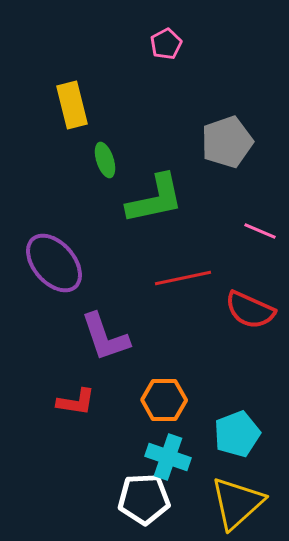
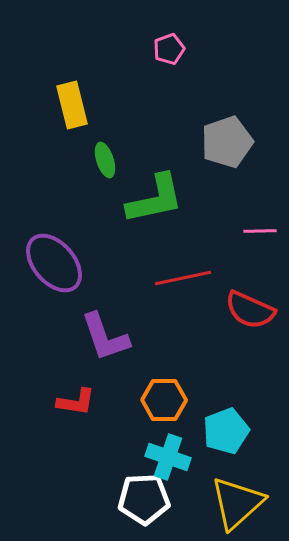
pink pentagon: moved 3 px right, 5 px down; rotated 8 degrees clockwise
pink line: rotated 24 degrees counterclockwise
cyan pentagon: moved 11 px left, 3 px up
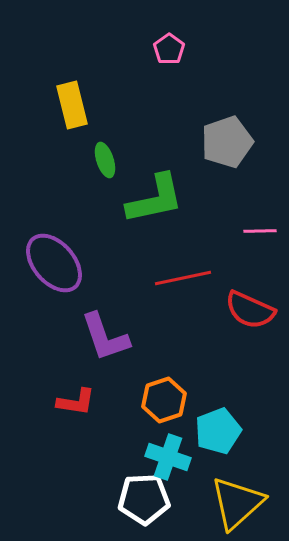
pink pentagon: rotated 16 degrees counterclockwise
orange hexagon: rotated 18 degrees counterclockwise
cyan pentagon: moved 8 px left
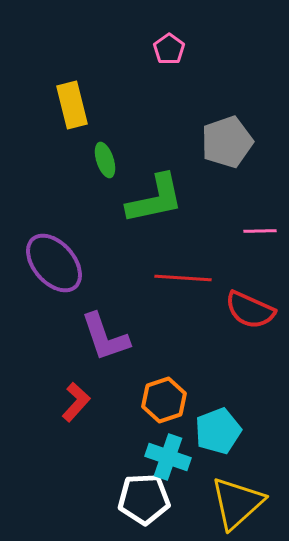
red line: rotated 16 degrees clockwise
red L-shape: rotated 57 degrees counterclockwise
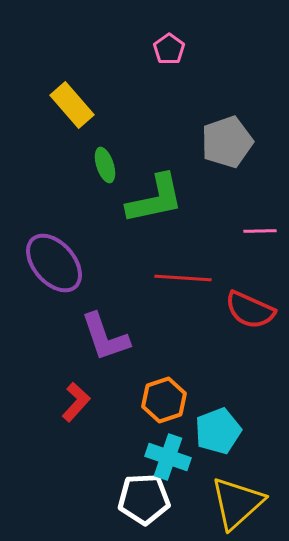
yellow rectangle: rotated 27 degrees counterclockwise
green ellipse: moved 5 px down
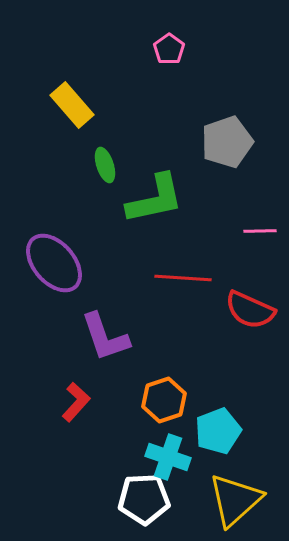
yellow triangle: moved 2 px left, 3 px up
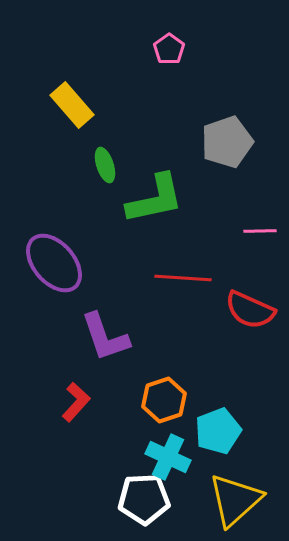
cyan cross: rotated 6 degrees clockwise
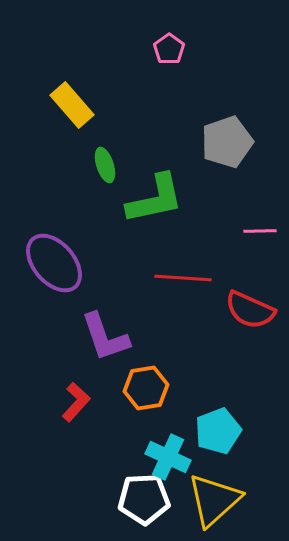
orange hexagon: moved 18 px left, 12 px up; rotated 9 degrees clockwise
yellow triangle: moved 21 px left
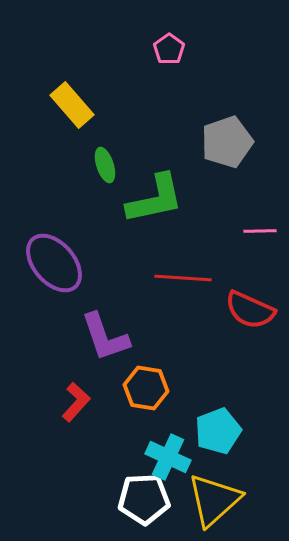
orange hexagon: rotated 18 degrees clockwise
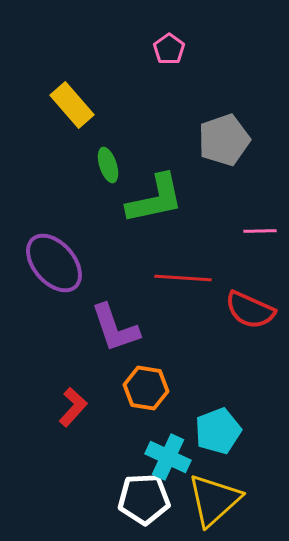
gray pentagon: moved 3 px left, 2 px up
green ellipse: moved 3 px right
purple L-shape: moved 10 px right, 9 px up
red L-shape: moved 3 px left, 5 px down
